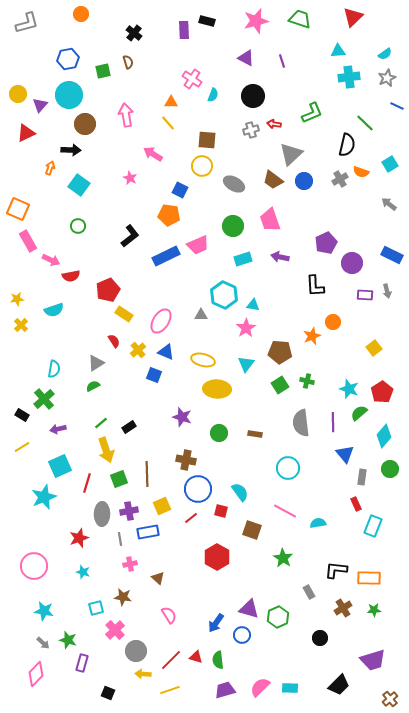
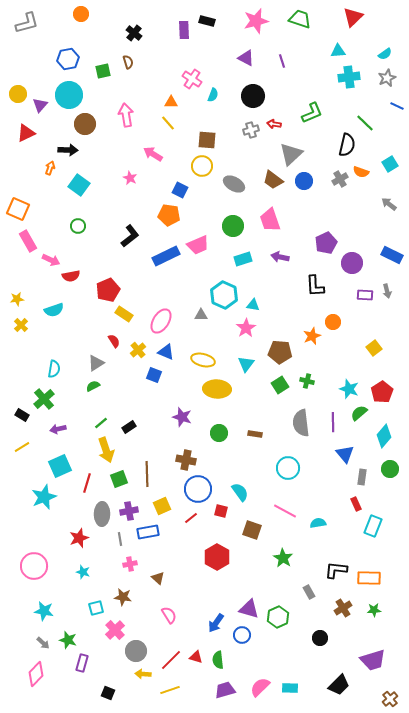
black arrow at (71, 150): moved 3 px left
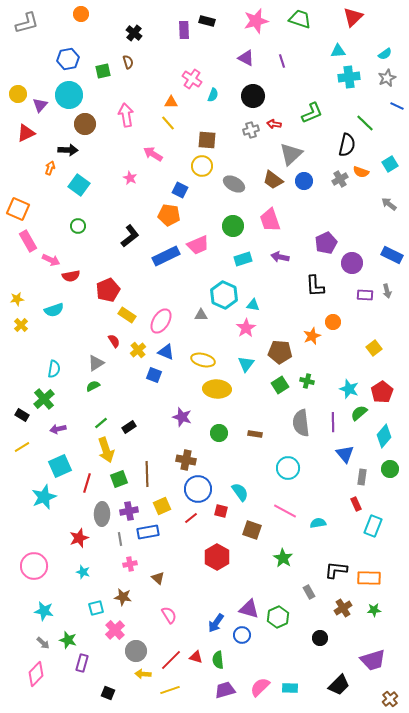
yellow rectangle at (124, 314): moved 3 px right, 1 px down
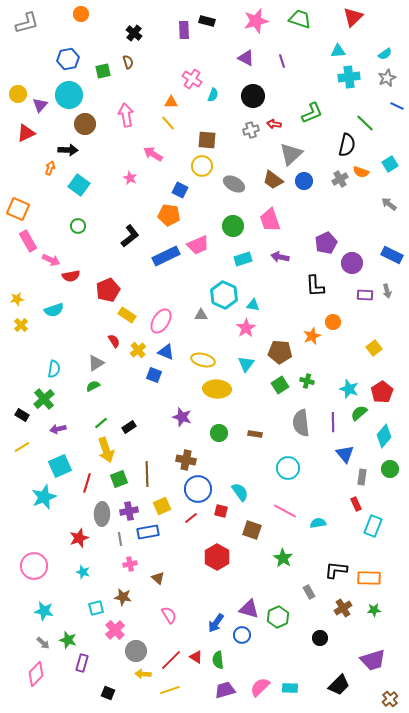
red triangle at (196, 657): rotated 16 degrees clockwise
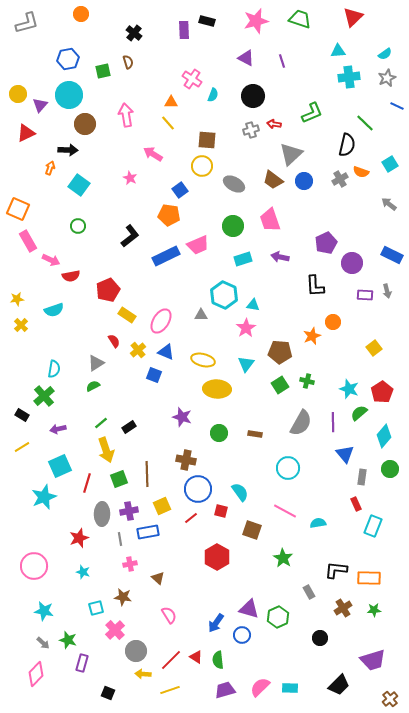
blue square at (180, 190): rotated 28 degrees clockwise
green cross at (44, 399): moved 3 px up
gray semicircle at (301, 423): rotated 144 degrees counterclockwise
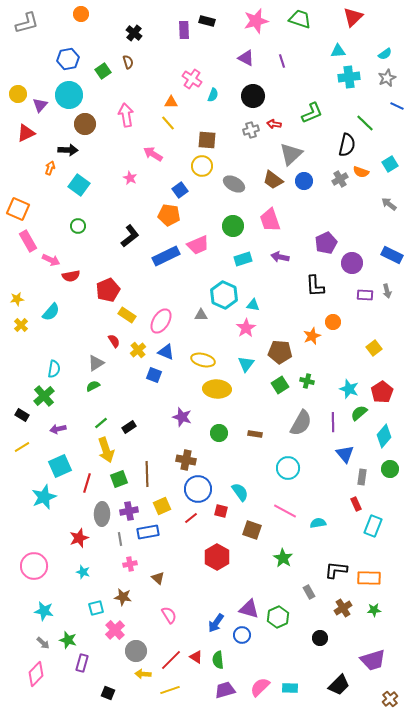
green square at (103, 71): rotated 21 degrees counterclockwise
cyan semicircle at (54, 310): moved 3 px left, 2 px down; rotated 30 degrees counterclockwise
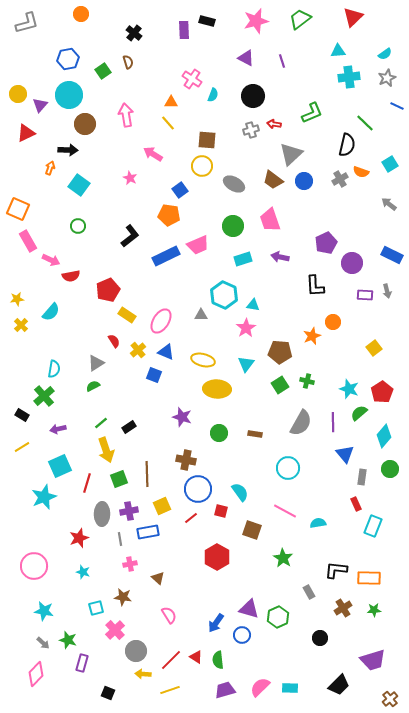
green trapezoid at (300, 19): rotated 55 degrees counterclockwise
